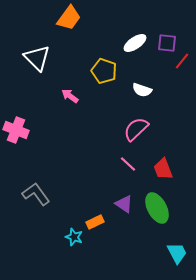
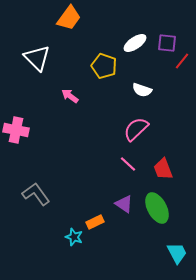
yellow pentagon: moved 5 px up
pink cross: rotated 10 degrees counterclockwise
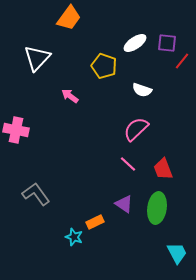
white triangle: rotated 28 degrees clockwise
green ellipse: rotated 36 degrees clockwise
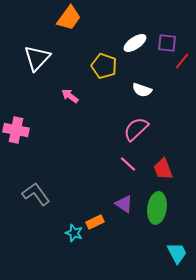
cyan star: moved 4 px up
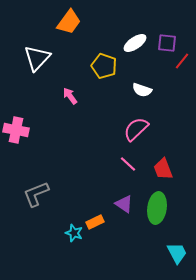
orange trapezoid: moved 4 px down
pink arrow: rotated 18 degrees clockwise
gray L-shape: rotated 76 degrees counterclockwise
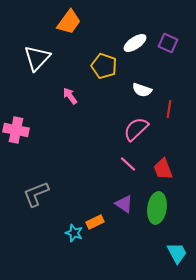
purple square: moved 1 px right; rotated 18 degrees clockwise
red line: moved 13 px left, 48 px down; rotated 30 degrees counterclockwise
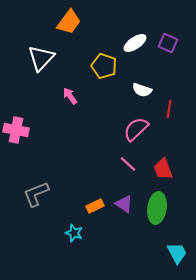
white triangle: moved 4 px right
orange rectangle: moved 16 px up
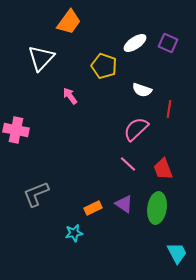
orange rectangle: moved 2 px left, 2 px down
cyan star: rotated 30 degrees counterclockwise
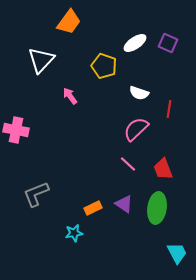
white triangle: moved 2 px down
white semicircle: moved 3 px left, 3 px down
